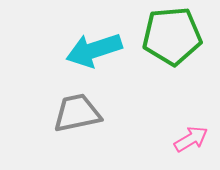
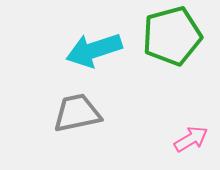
green pentagon: rotated 10 degrees counterclockwise
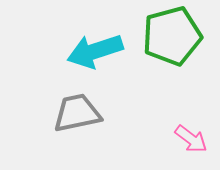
cyan arrow: moved 1 px right, 1 px down
pink arrow: rotated 68 degrees clockwise
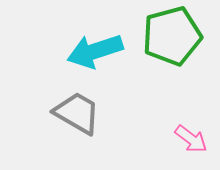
gray trapezoid: rotated 42 degrees clockwise
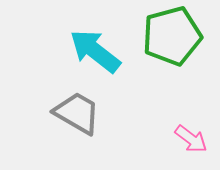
cyan arrow: rotated 56 degrees clockwise
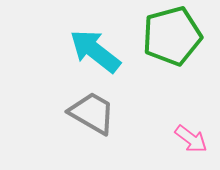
gray trapezoid: moved 15 px right
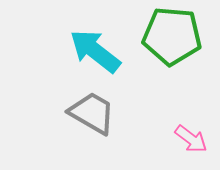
green pentagon: rotated 20 degrees clockwise
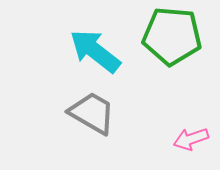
pink arrow: rotated 124 degrees clockwise
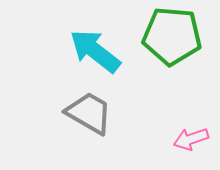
gray trapezoid: moved 3 px left
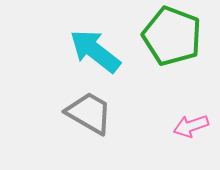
green pentagon: rotated 16 degrees clockwise
pink arrow: moved 13 px up
